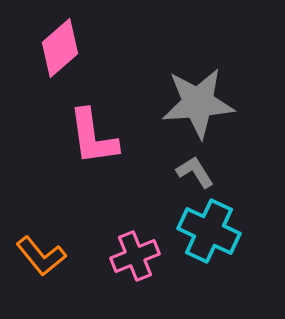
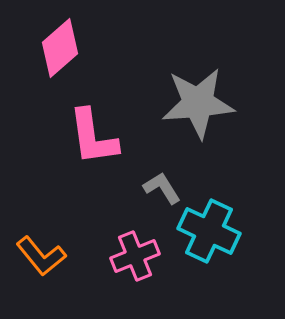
gray L-shape: moved 33 px left, 16 px down
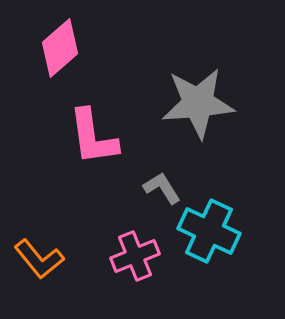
orange L-shape: moved 2 px left, 3 px down
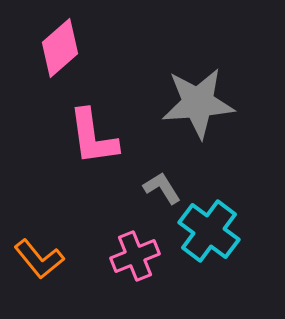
cyan cross: rotated 12 degrees clockwise
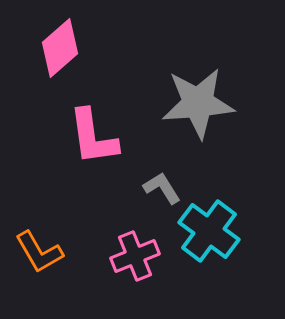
orange L-shape: moved 7 px up; rotated 9 degrees clockwise
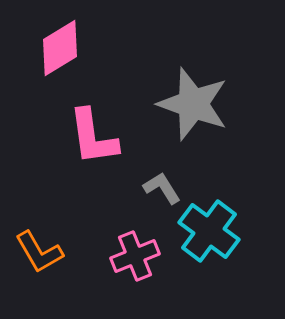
pink diamond: rotated 10 degrees clockwise
gray star: moved 5 px left, 1 px down; rotated 24 degrees clockwise
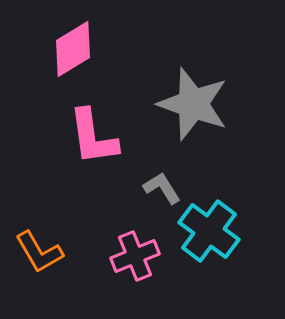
pink diamond: moved 13 px right, 1 px down
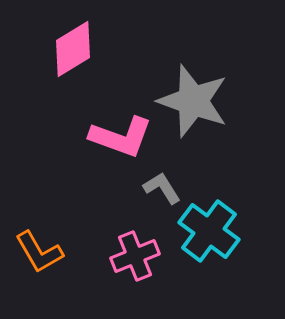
gray star: moved 3 px up
pink L-shape: moved 28 px right; rotated 62 degrees counterclockwise
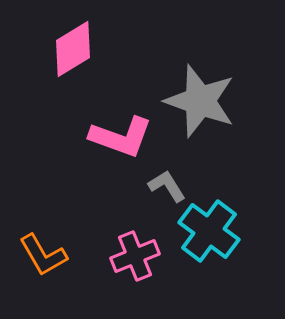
gray star: moved 7 px right
gray L-shape: moved 5 px right, 2 px up
orange L-shape: moved 4 px right, 3 px down
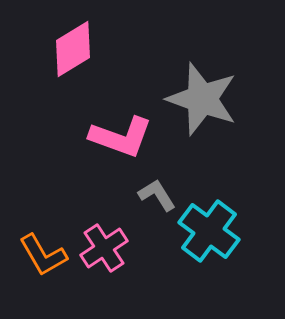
gray star: moved 2 px right, 2 px up
gray L-shape: moved 10 px left, 9 px down
pink cross: moved 31 px left, 8 px up; rotated 12 degrees counterclockwise
